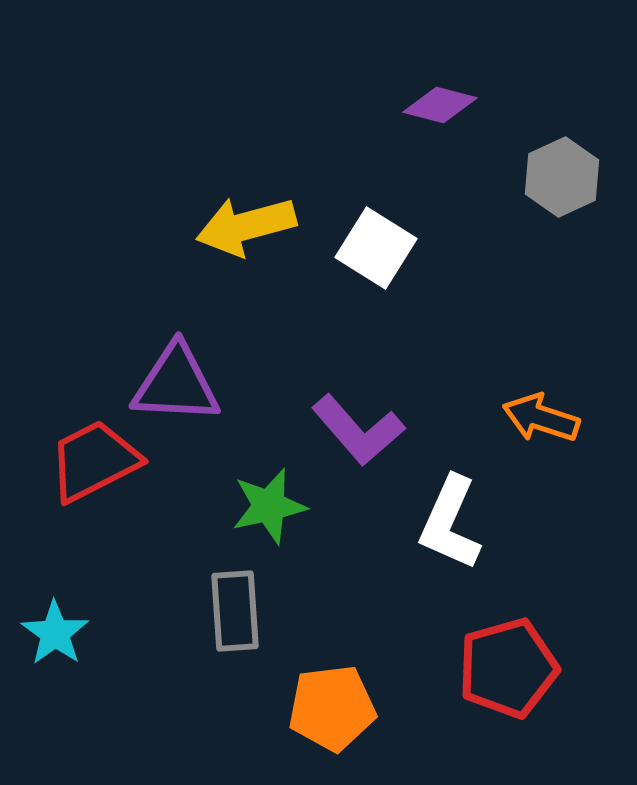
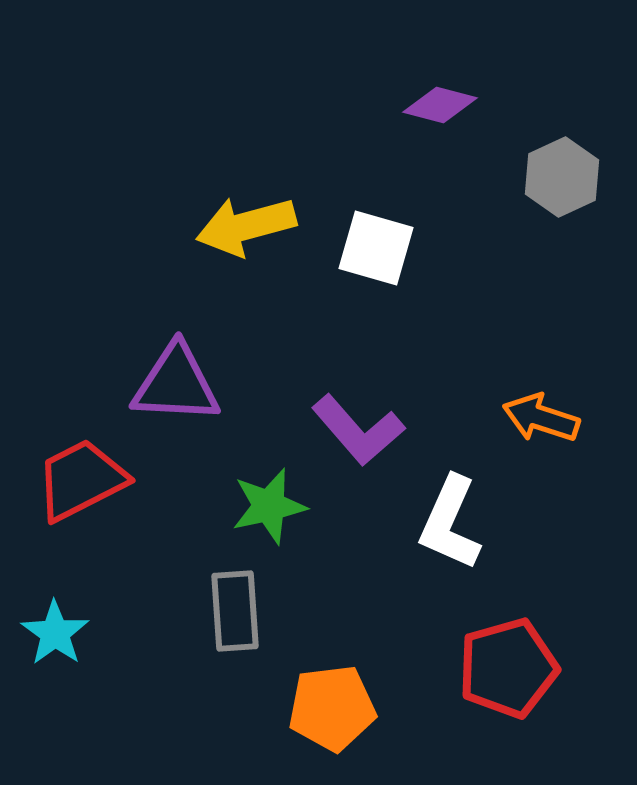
white square: rotated 16 degrees counterclockwise
red trapezoid: moved 13 px left, 19 px down
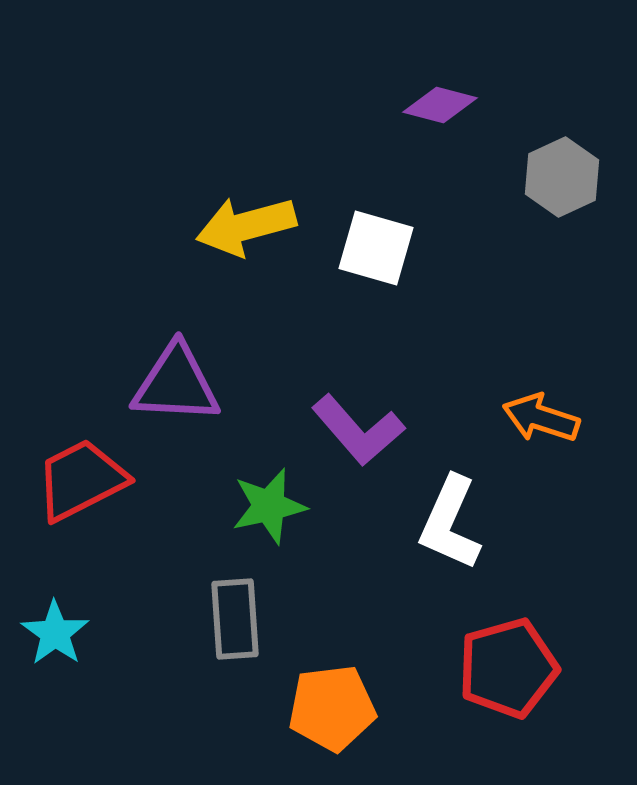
gray rectangle: moved 8 px down
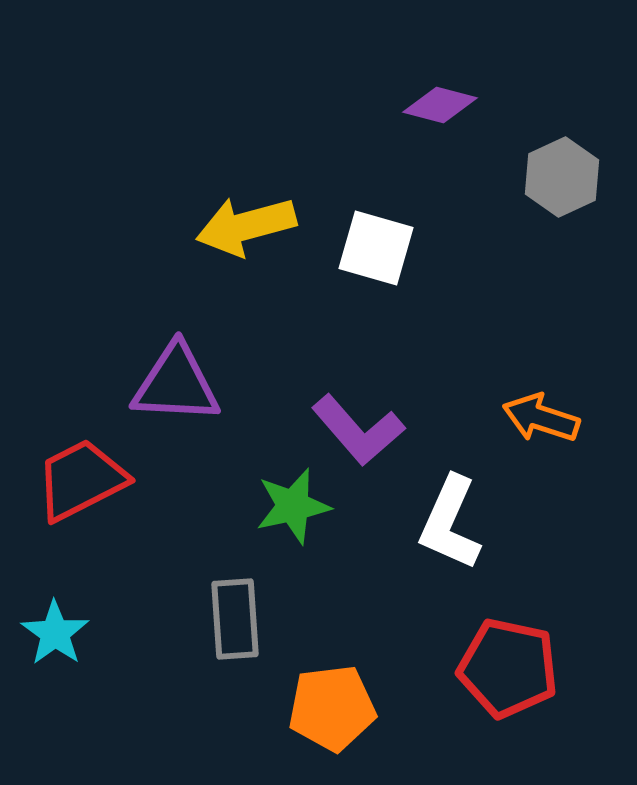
green star: moved 24 px right
red pentagon: rotated 28 degrees clockwise
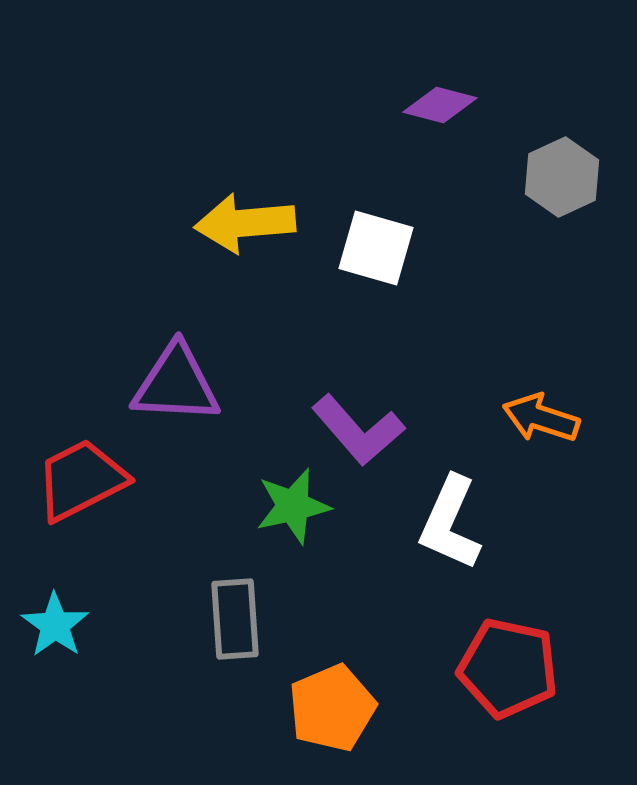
yellow arrow: moved 1 px left, 3 px up; rotated 10 degrees clockwise
cyan star: moved 8 px up
orange pentagon: rotated 16 degrees counterclockwise
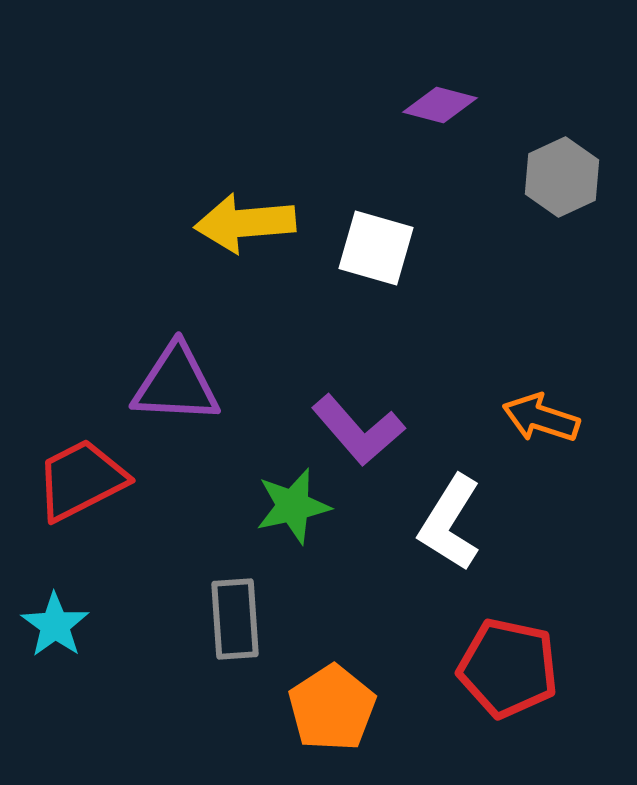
white L-shape: rotated 8 degrees clockwise
orange pentagon: rotated 10 degrees counterclockwise
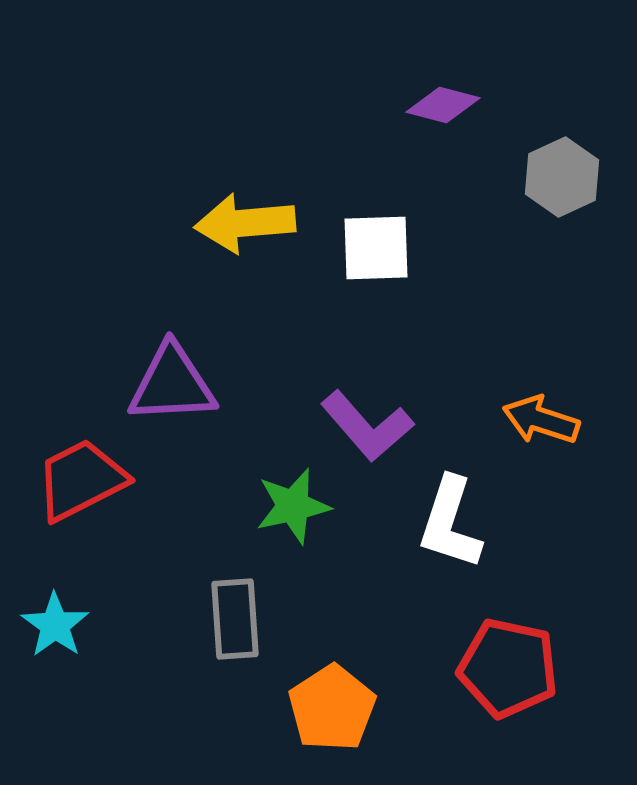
purple diamond: moved 3 px right
white square: rotated 18 degrees counterclockwise
purple triangle: moved 4 px left; rotated 6 degrees counterclockwise
orange arrow: moved 2 px down
purple L-shape: moved 9 px right, 4 px up
white L-shape: rotated 14 degrees counterclockwise
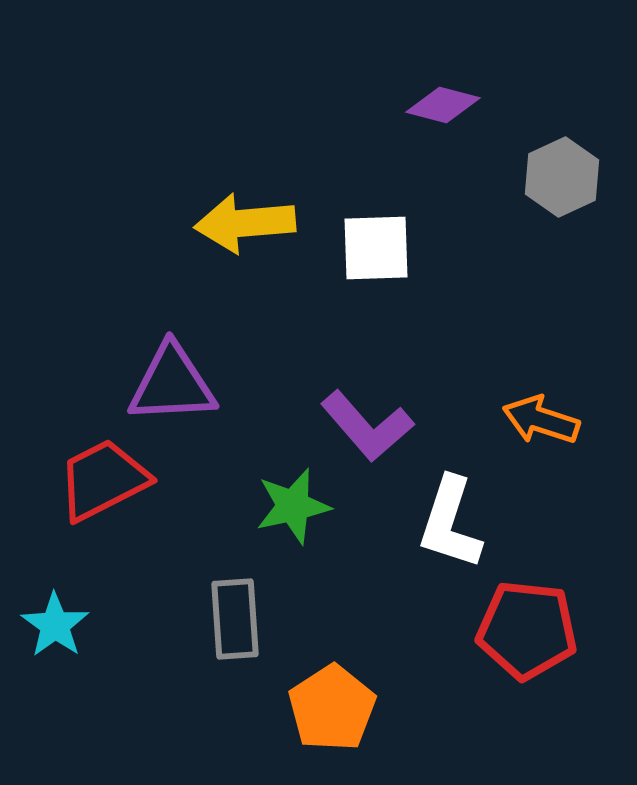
red trapezoid: moved 22 px right
red pentagon: moved 19 px right, 38 px up; rotated 6 degrees counterclockwise
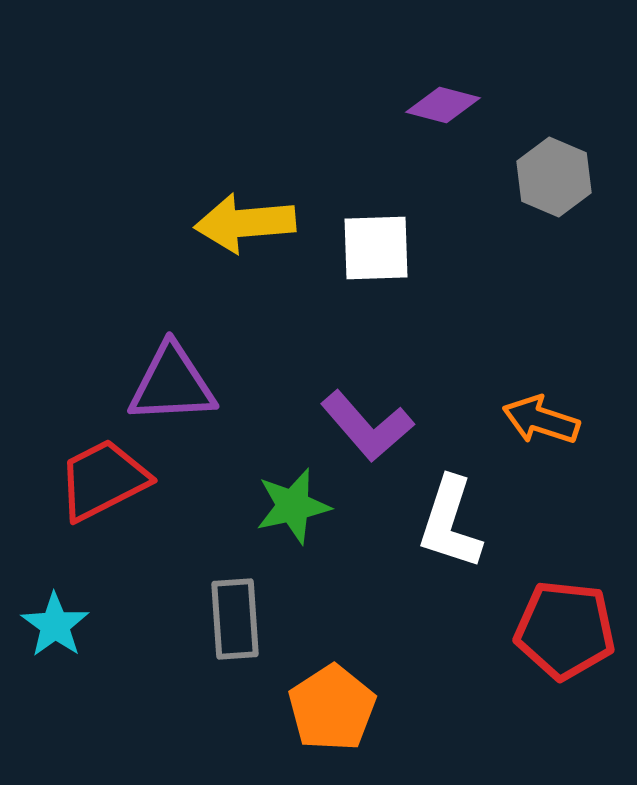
gray hexagon: moved 8 px left; rotated 12 degrees counterclockwise
red pentagon: moved 38 px right
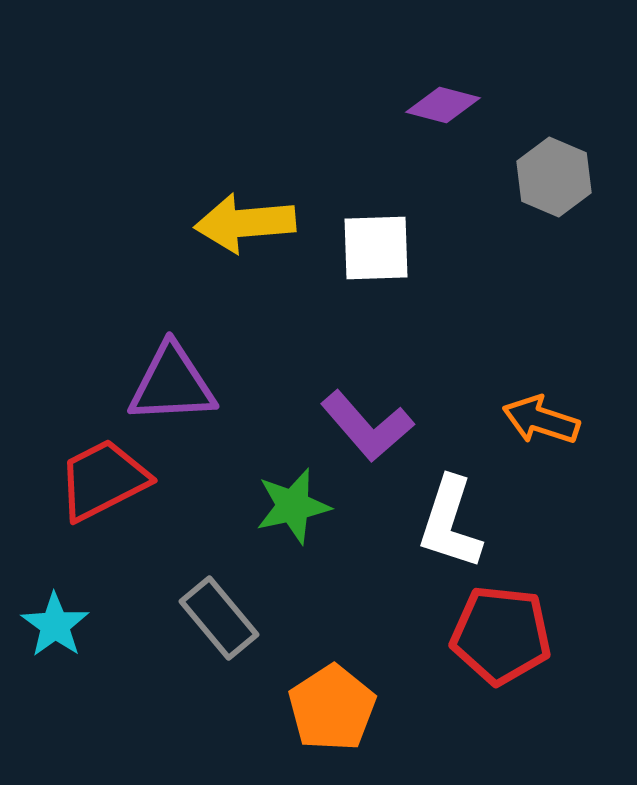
gray rectangle: moved 16 px left, 1 px up; rotated 36 degrees counterclockwise
red pentagon: moved 64 px left, 5 px down
